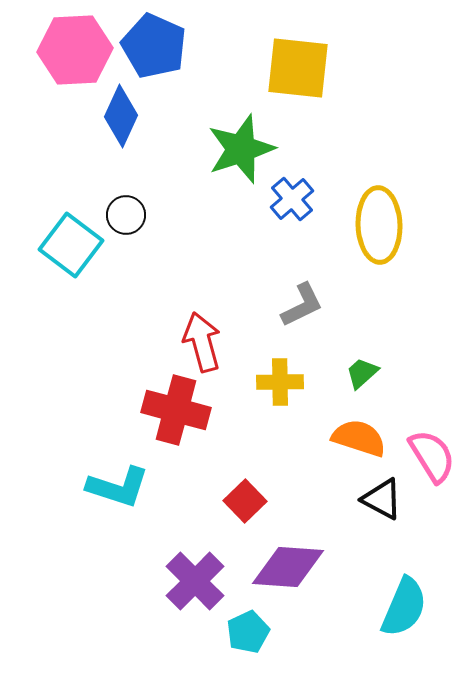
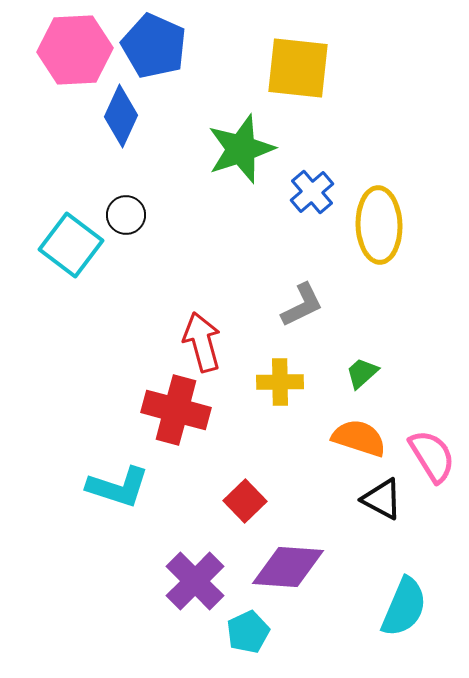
blue cross: moved 20 px right, 7 px up
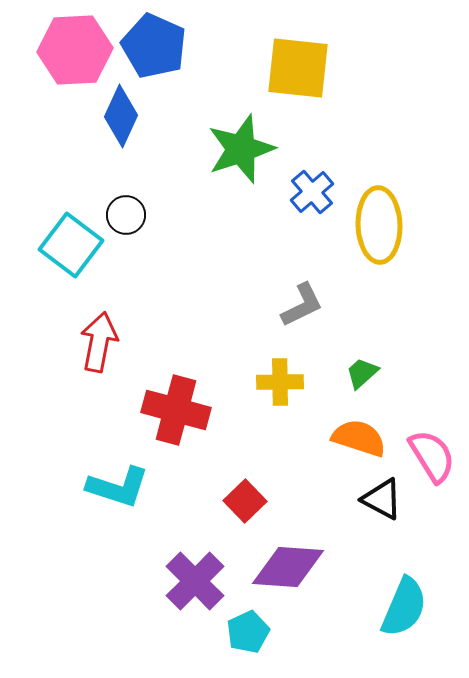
red arrow: moved 103 px left; rotated 26 degrees clockwise
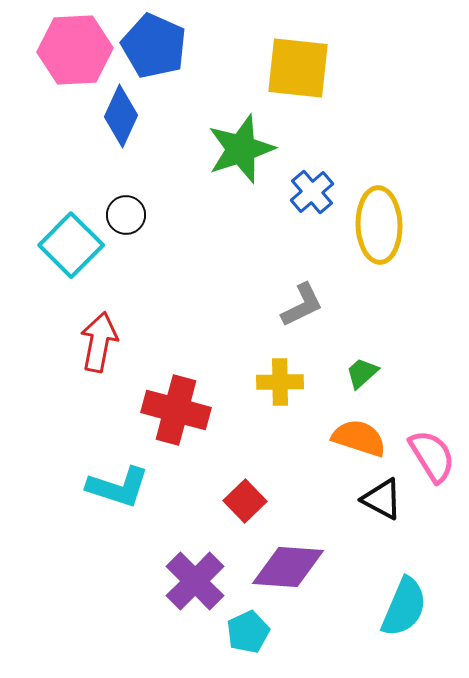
cyan square: rotated 8 degrees clockwise
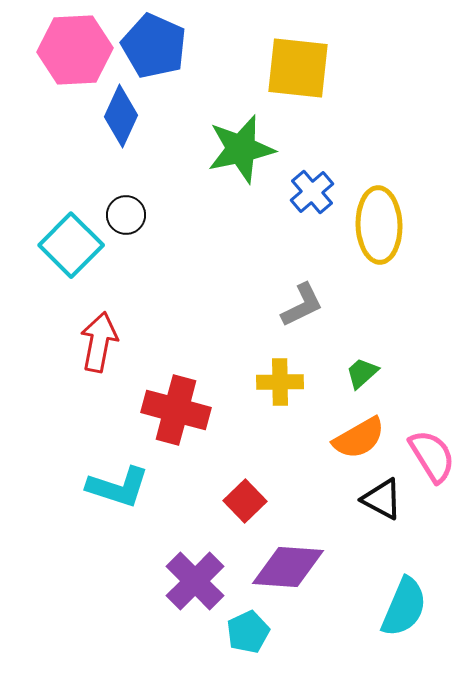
green star: rotated 6 degrees clockwise
orange semicircle: rotated 132 degrees clockwise
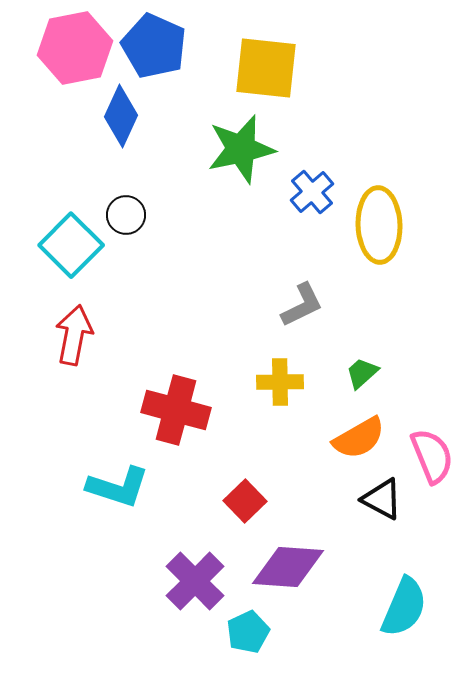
pink hexagon: moved 2 px up; rotated 8 degrees counterclockwise
yellow square: moved 32 px left
red arrow: moved 25 px left, 7 px up
pink semicircle: rotated 10 degrees clockwise
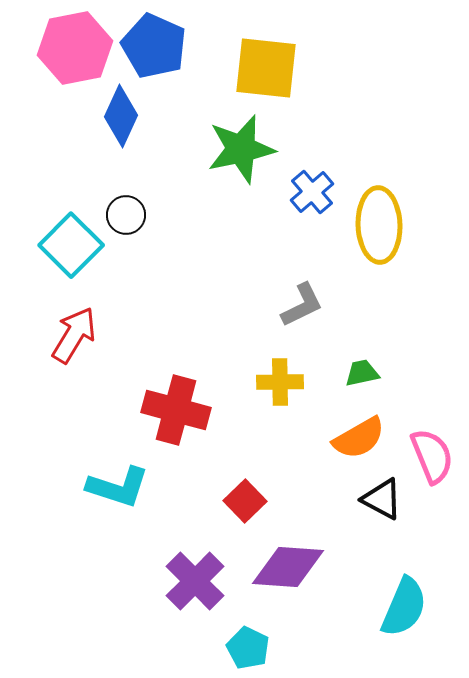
red arrow: rotated 20 degrees clockwise
green trapezoid: rotated 30 degrees clockwise
cyan pentagon: moved 16 px down; rotated 21 degrees counterclockwise
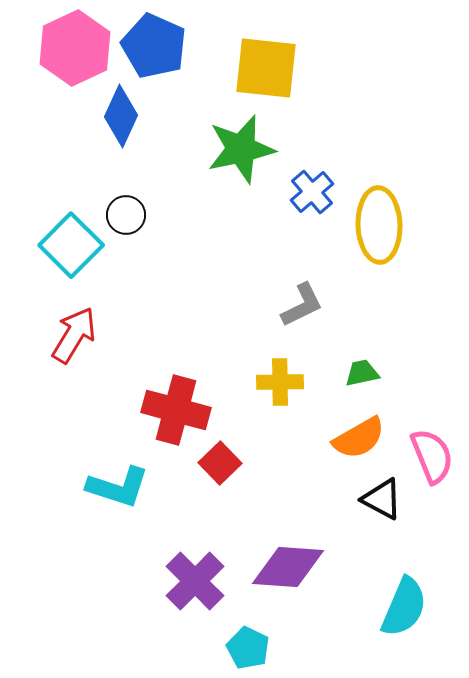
pink hexagon: rotated 14 degrees counterclockwise
red square: moved 25 px left, 38 px up
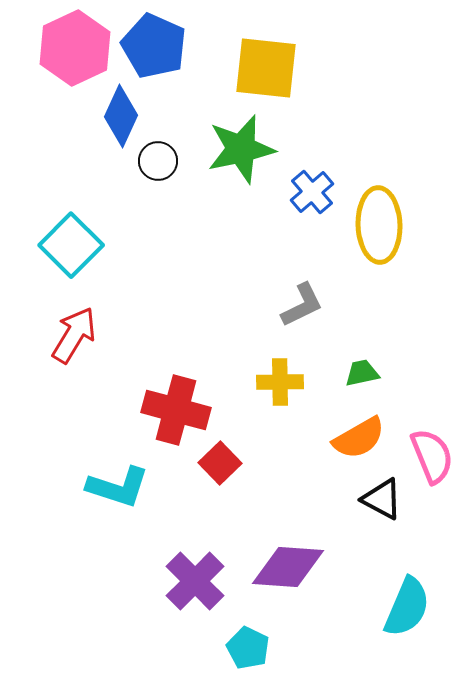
black circle: moved 32 px right, 54 px up
cyan semicircle: moved 3 px right
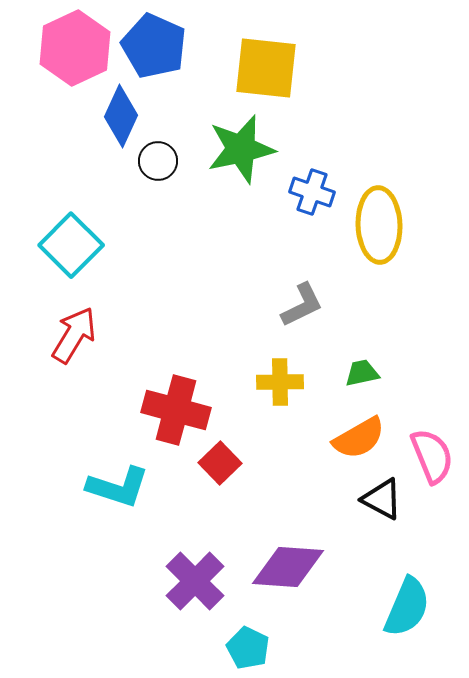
blue cross: rotated 30 degrees counterclockwise
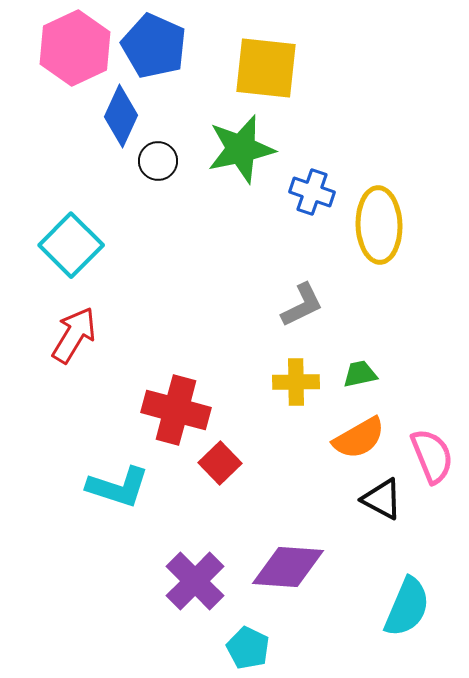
green trapezoid: moved 2 px left, 1 px down
yellow cross: moved 16 px right
